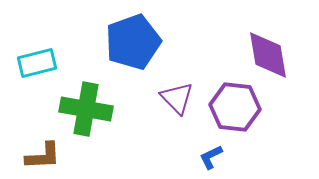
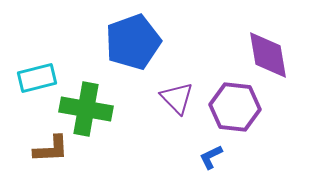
cyan rectangle: moved 15 px down
brown L-shape: moved 8 px right, 7 px up
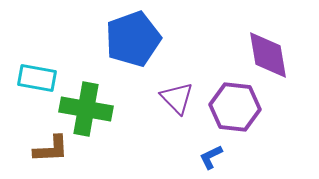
blue pentagon: moved 3 px up
cyan rectangle: rotated 24 degrees clockwise
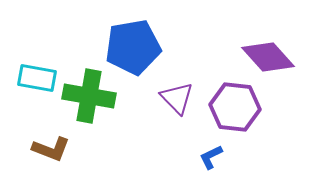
blue pentagon: moved 8 px down; rotated 10 degrees clockwise
purple diamond: moved 2 px down; rotated 32 degrees counterclockwise
green cross: moved 3 px right, 13 px up
brown L-shape: rotated 24 degrees clockwise
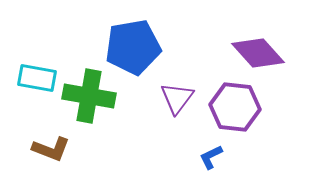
purple diamond: moved 10 px left, 4 px up
purple triangle: rotated 21 degrees clockwise
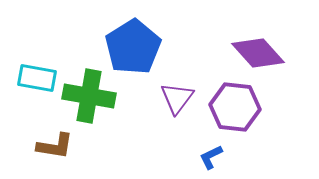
blue pentagon: rotated 22 degrees counterclockwise
brown L-shape: moved 4 px right, 3 px up; rotated 12 degrees counterclockwise
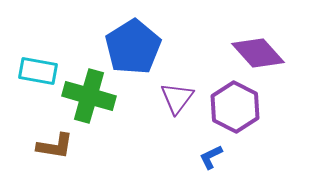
cyan rectangle: moved 1 px right, 7 px up
green cross: rotated 6 degrees clockwise
purple hexagon: rotated 21 degrees clockwise
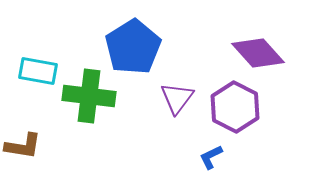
green cross: rotated 9 degrees counterclockwise
brown L-shape: moved 32 px left
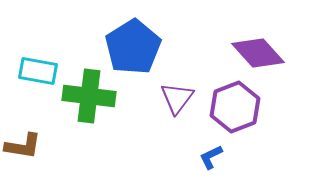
purple hexagon: rotated 12 degrees clockwise
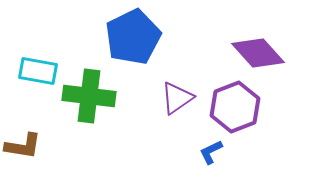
blue pentagon: moved 10 px up; rotated 6 degrees clockwise
purple triangle: rotated 18 degrees clockwise
blue L-shape: moved 5 px up
